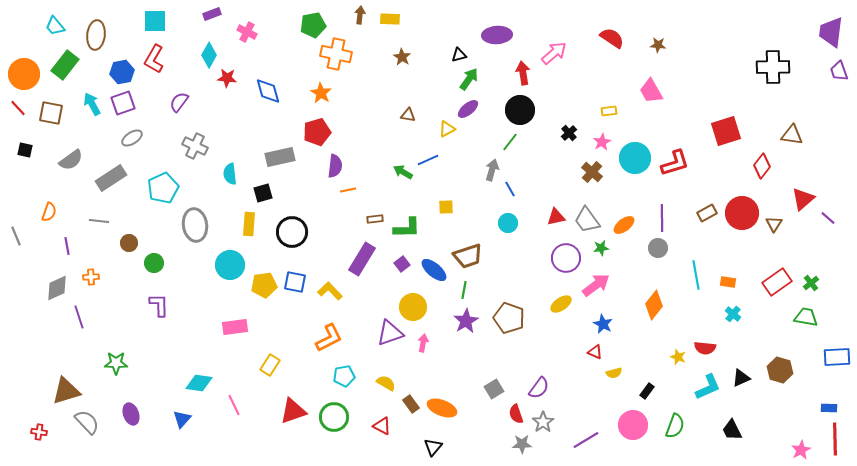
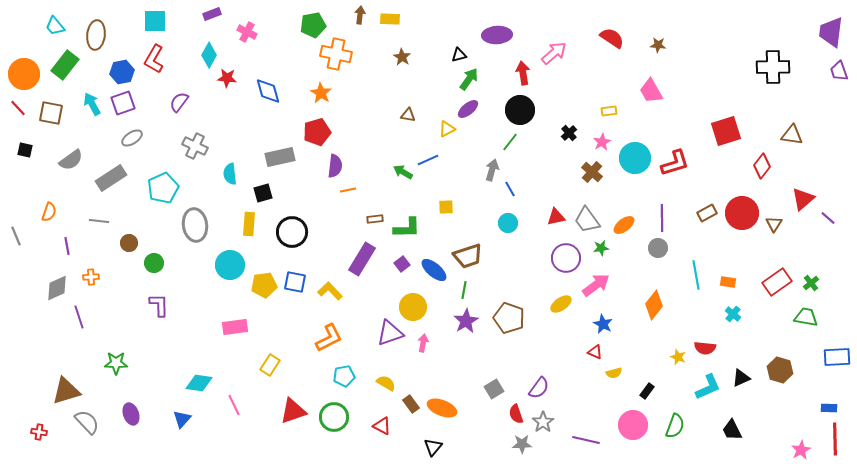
purple line at (586, 440): rotated 44 degrees clockwise
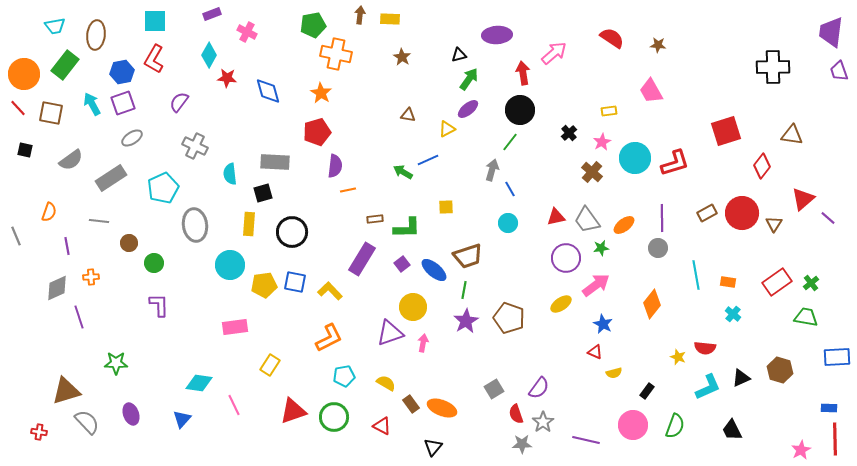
cyan trapezoid at (55, 26): rotated 60 degrees counterclockwise
gray rectangle at (280, 157): moved 5 px left, 5 px down; rotated 16 degrees clockwise
orange diamond at (654, 305): moved 2 px left, 1 px up
